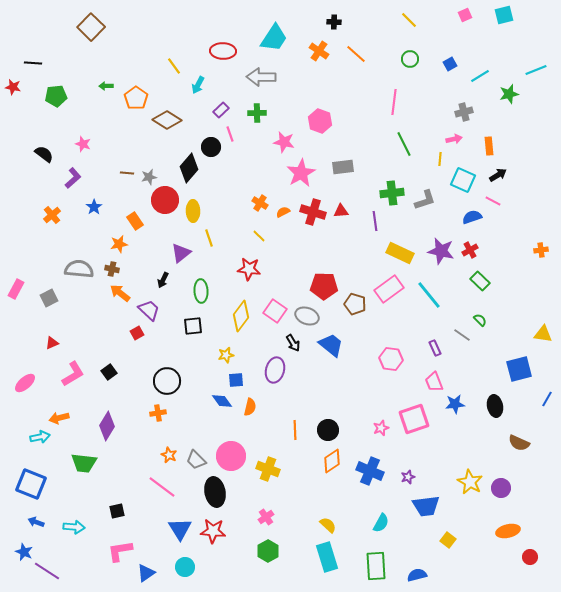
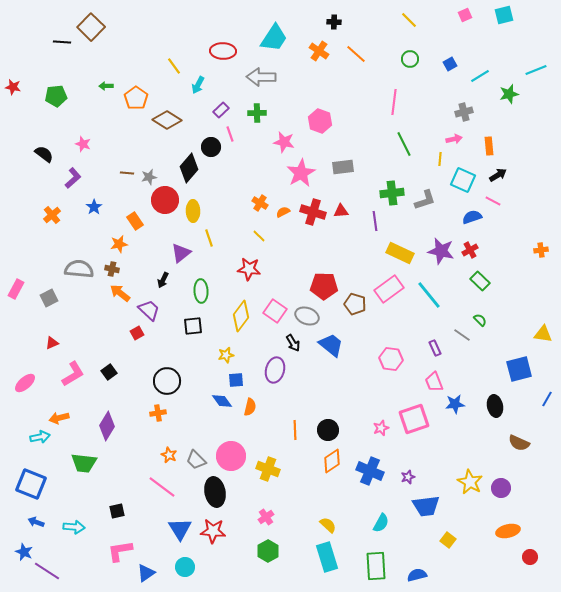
black line at (33, 63): moved 29 px right, 21 px up
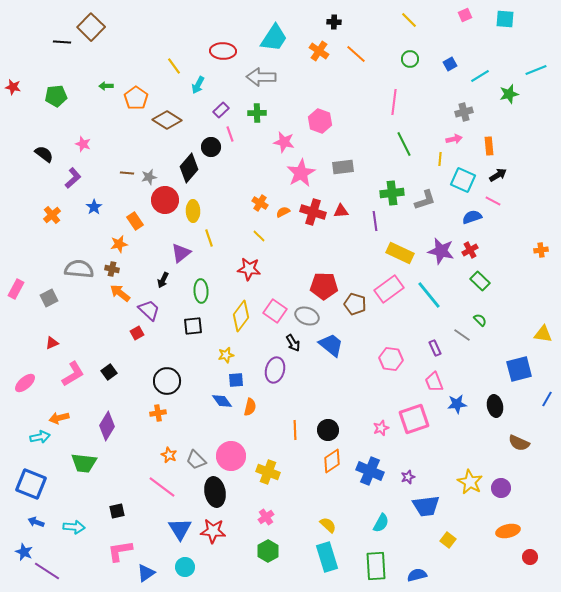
cyan square at (504, 15): moved 1 px right, 4 px down; rotated 18 degrees clockwise
blue star at (455, 404): moved 2 px right
yellow cross at (268, 469): moved 3 px down
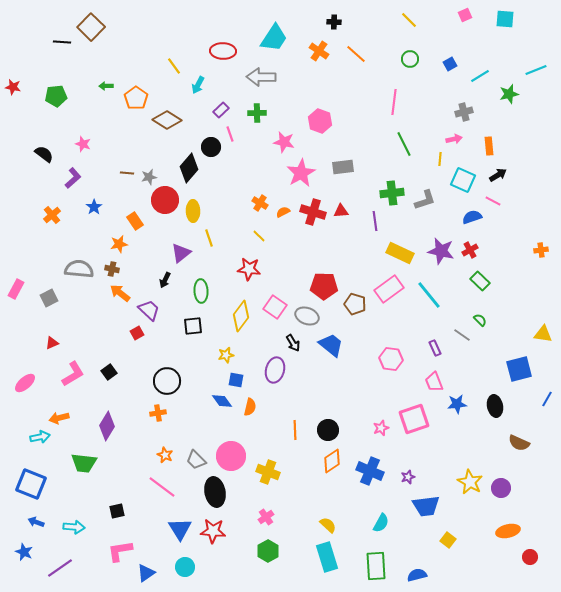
black arrow at (163, 280): moved 2 px right
pink square at (275, 311): moved 4 px up
blue square at (236, 380): rotated 14 degrees clockwise
orange star at (169, 455): moved 4 px left
purple line at (47, 571): moved 13 px right, 3 px up; rotated 68 degrees counterclockwise
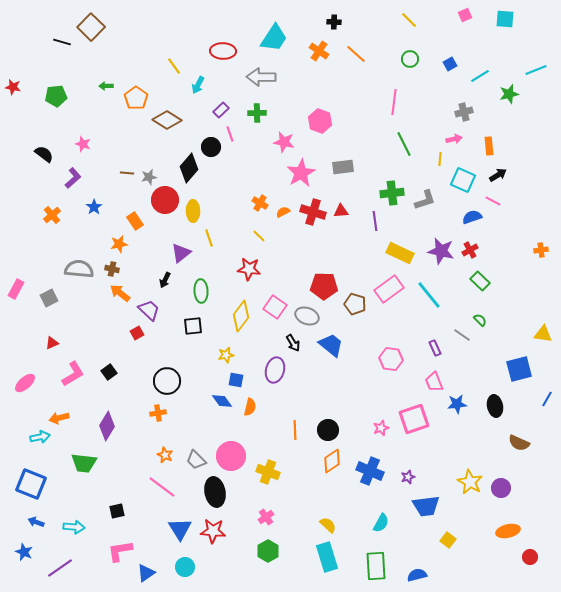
black line at (62, 42): rotated 12 degrees clockwise
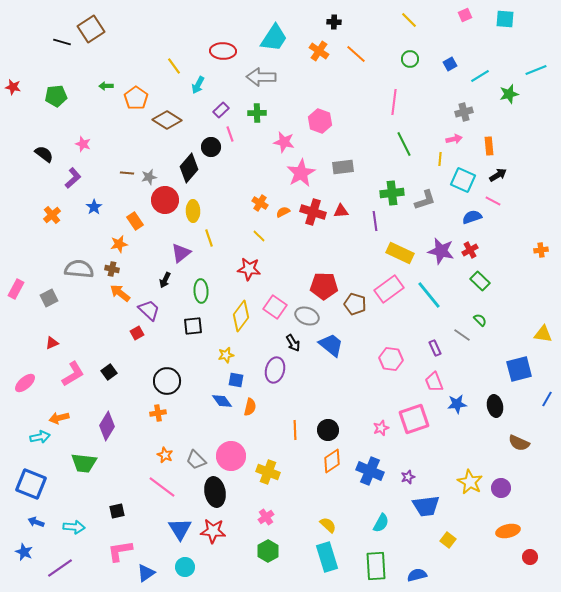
brown square at (91, 27): moved 2 px down; rotated 12 degrees clockwise
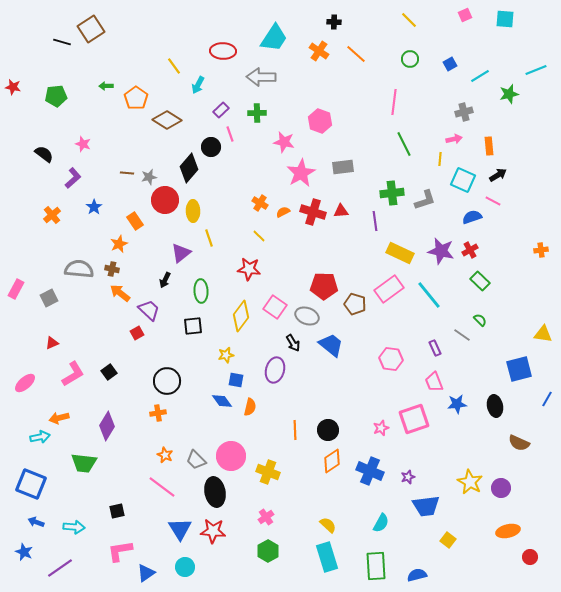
orange star at (119, 244): rotated 12 degrees counterclockwise
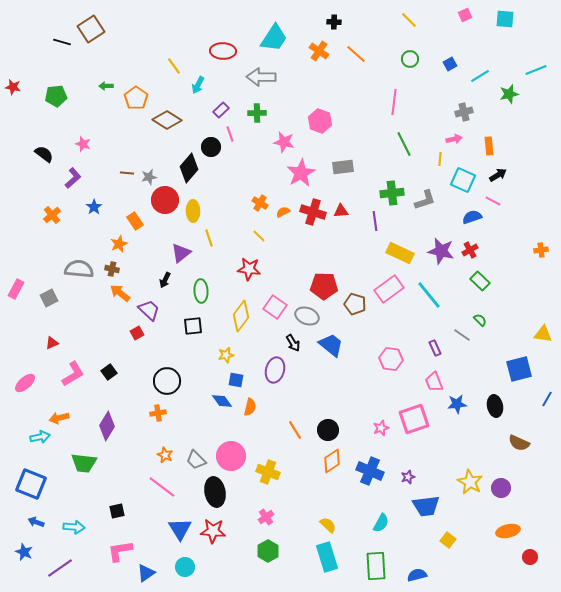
orange line at (295, 430): rotated 30 degrees counterclockwise
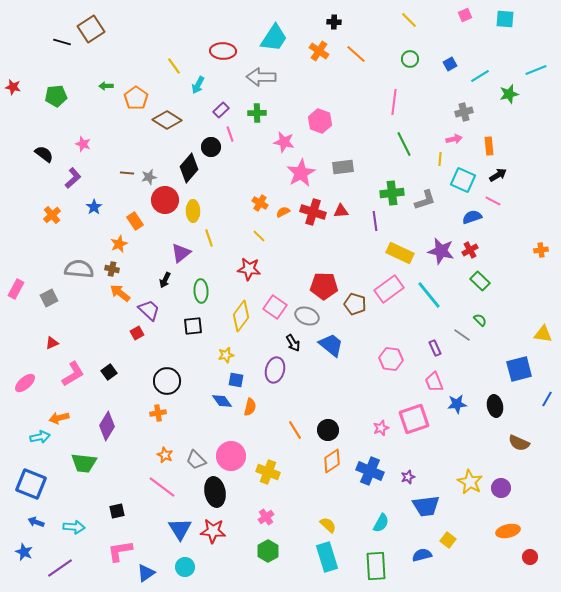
blue semicircle at (417, 575): moved 5 px right, 20 px up
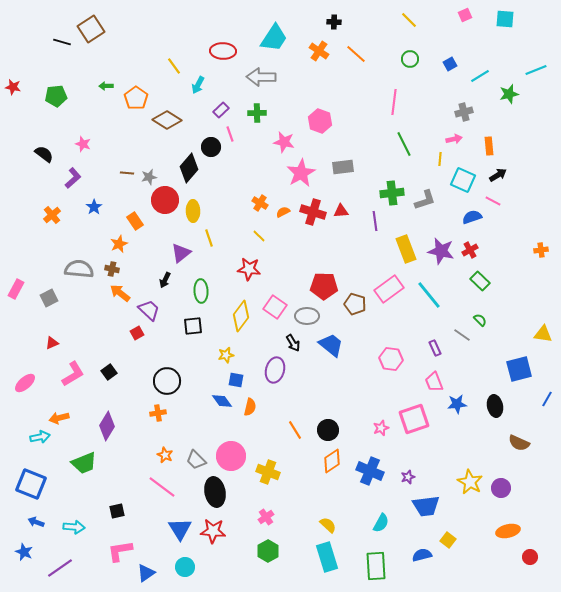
yellow rectangle at (400, 253): moved 6 px right, 4 px up; rotated 44 degrees clockwise
gray ellipse at (307, 316): rotated 20 degrees counterclockwise
green trapezoid at (84, 463): rotated 28 degrees counterclockwise
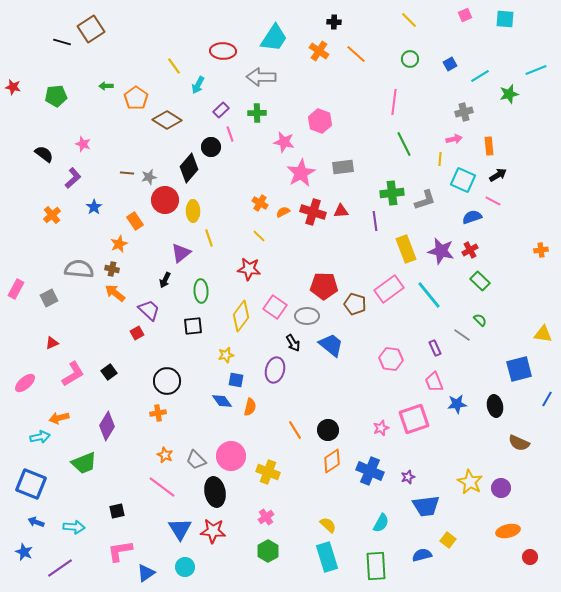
orange arrow at (120, 293): moved 5 px left
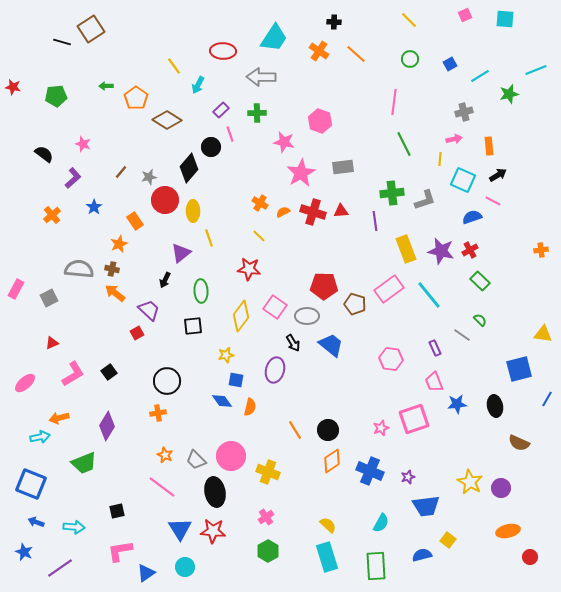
brown line at (127, 173): moved 6 px left, 1 px up; rotated 56 degrees counterclockwise
